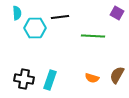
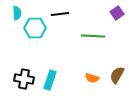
purple square: rotated 24 degrees clockwise
black line: moved 3 px up
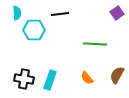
cyan hexagon: moved 1 px left, 2 px down
green line: moved 2 px right, 8 px down
orange semicircle: moved 5 px left; rotated 32 degrees clockwise
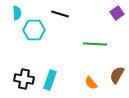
black line: rotated 24 degrees clockwise
orange semicircle: moved 4 px right, 5 px down
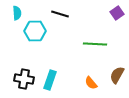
cyan hexagon: moved 1 px right, 1 px down
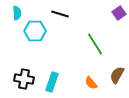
purple square: moved 2 px right
green line: rotated 55 degrees clockwise
cyan rectangle: moved 2 px right, 2 px down
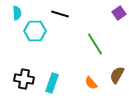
cyan rectangle: moved 1 px down
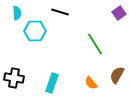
black line: moved 2 px up
black cross: moved 10 px left, 1 px up
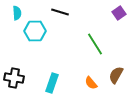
brown semicircle: moved 1 px left
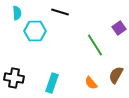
purple square: moved 15 px down
green line: moved 1 px down
